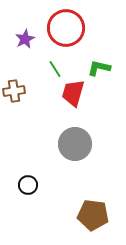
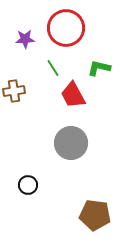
purple star: rotated 24 degrees clockwise
green line: moved 2 px left, 1 px up
red trapezoid: moved 2 px down; rotated 44 degrees counterclockwise
gray circle: moved 4 px left, 1 px up
brown pentagon: moved 2 px right
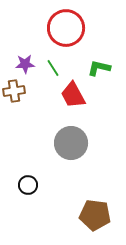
purple star: moved 25 px down
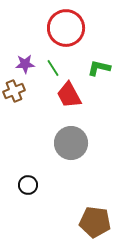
brown cross: rotated 15 degrees counterclockwise
red trapezoid: moved 4 px left
brown pentagon: moved 7 px down
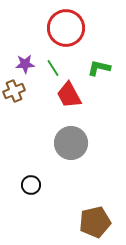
black circle: moved 3 px right
brown pentagon: rotated 20 degrees counterclockwise
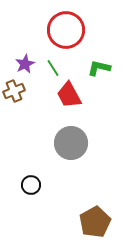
red circle: moved 2 px down
purple star: rotated 24 degrees counterclockwise
brown pentagon: rotated 16 degrees counterclockwise
